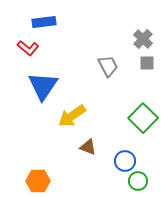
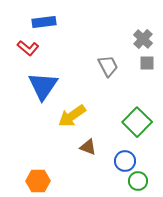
green square: moved 6 px left, 4 px down
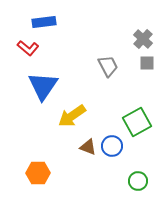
green square: rotated 16 degrees clockwise
blue circle: moved 13 px left, 15 px up
orange hexagon: moved 8 px up
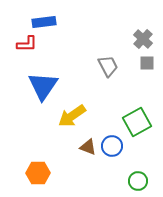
red L-shape: moved 1 px left, 4 px up; rotated 40 degrees counterclockwise
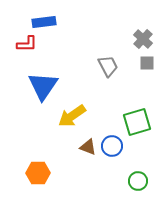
green square: rotated 12 degrees clockwise
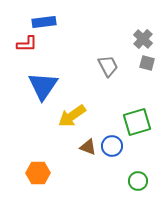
gray square: rotated 14 degrees clockwise
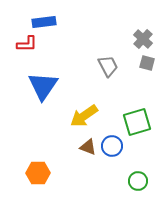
yellow arrow: moved 12 px right
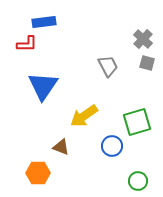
brown triangle: moved 27 px left
